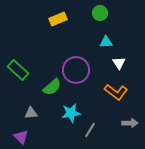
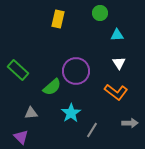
yellow rectangle: rotated 54 degrees counterclockwise
cyan triangle: moved 11 px right, 7 px up
purple circle: moved 1 px down
cyan star: rotated 24 degrees counterclockwise
gray line: moved 2 px right
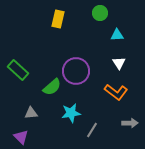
cyan star: rotated 24 degrees clockwise
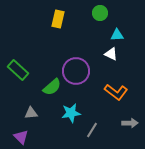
white triangle: moved 8 px left, 9 px up; rotated 32 degrees counterclockwise
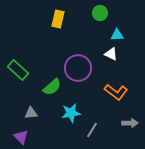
purple circle: moved 2 px right, 3 px up
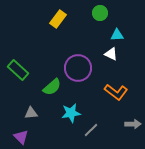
yellow rectangle: rotated 24 degrees clockwise
gray arrow: moved 3 px right, 1 px down
gray line: moved 1 px left; rotated 14 degrees clockwise
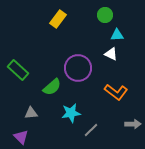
green circle: moved 5 px right, 2 px down
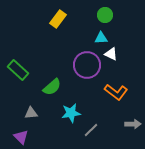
cyan triangle: moved 16 px left, 3 px down
purple circle: moved 9 px right, 3 px up
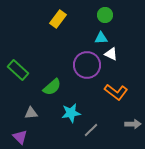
purple triangle: moved 1 px left
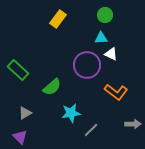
gray triangle: moved 6 px left; rotated 24 degrees counterclockwise
